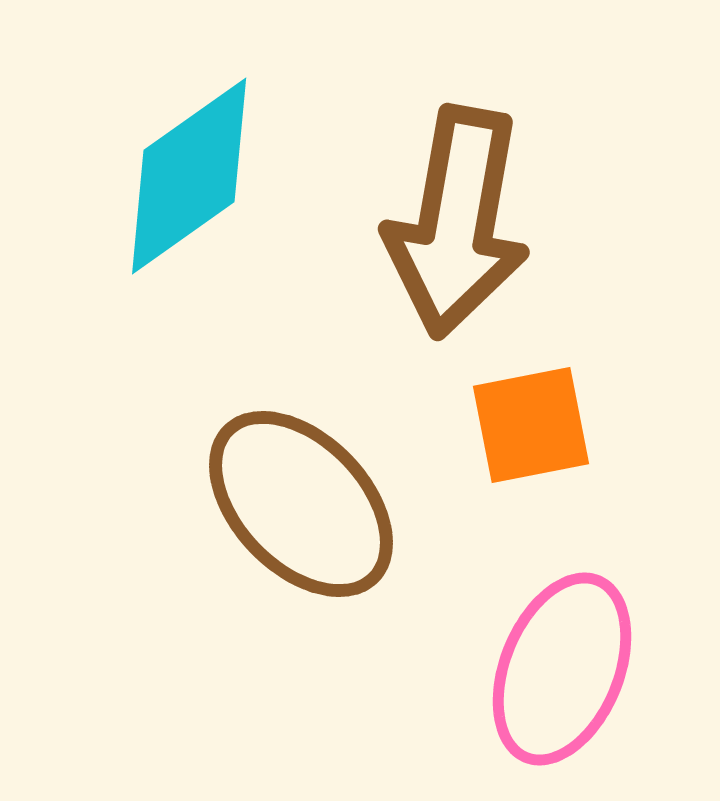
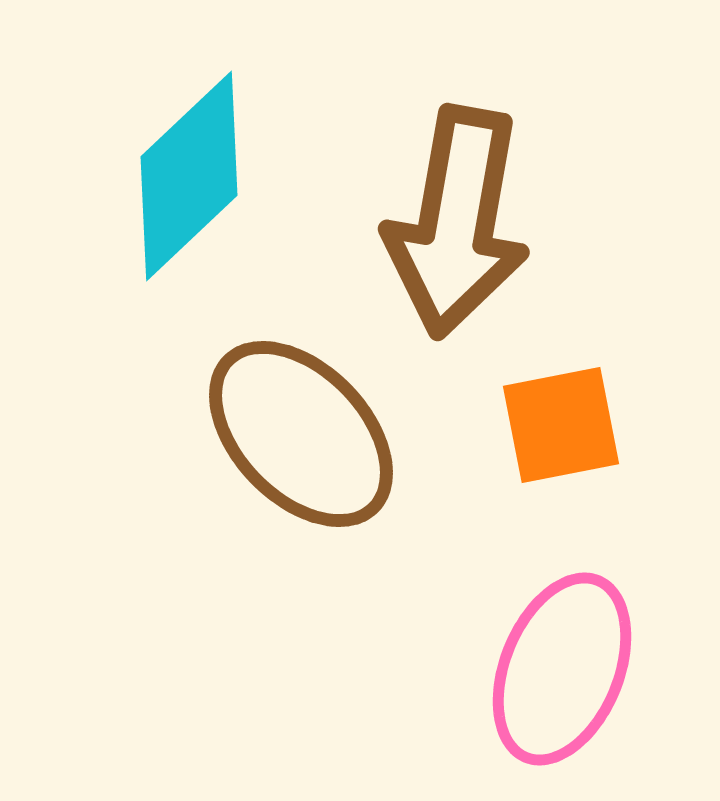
cyan diamond: rotated 8 degrees counterclockwise
orange square: moved 30 px right
brown ellipse: moved 70 px up
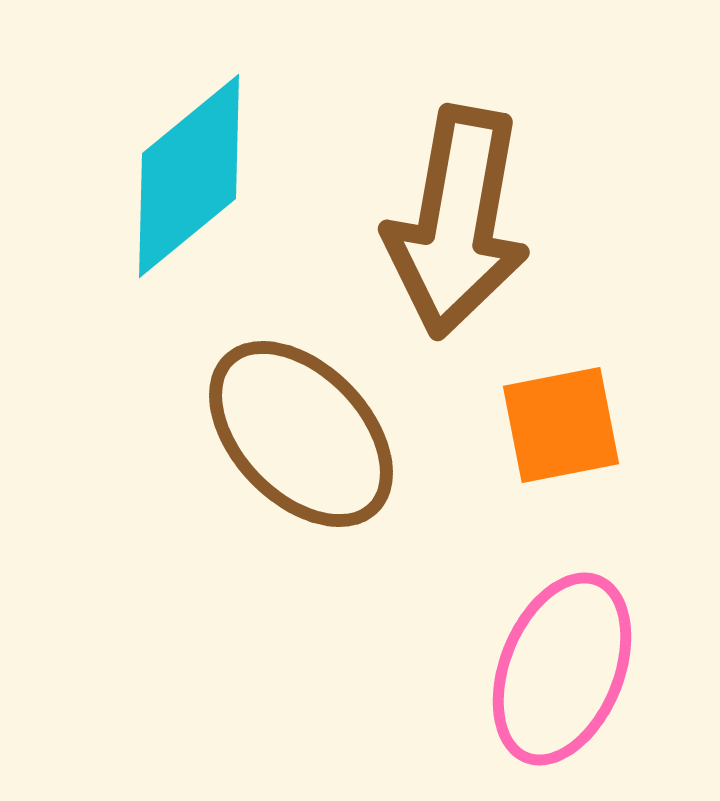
cyan diamond: rotated 4 degrees clockwise
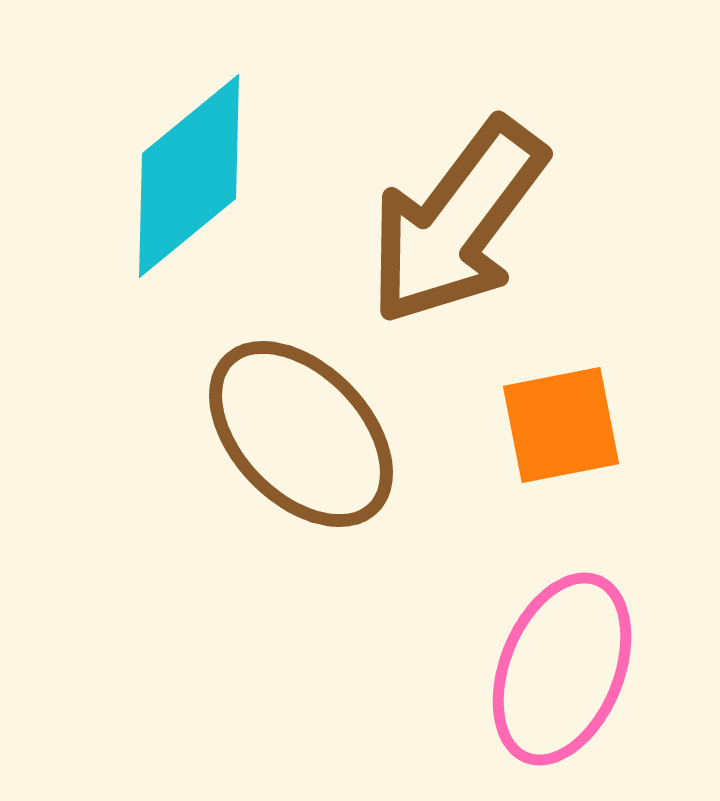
brown arrow: rotated 27 degrees clockwise
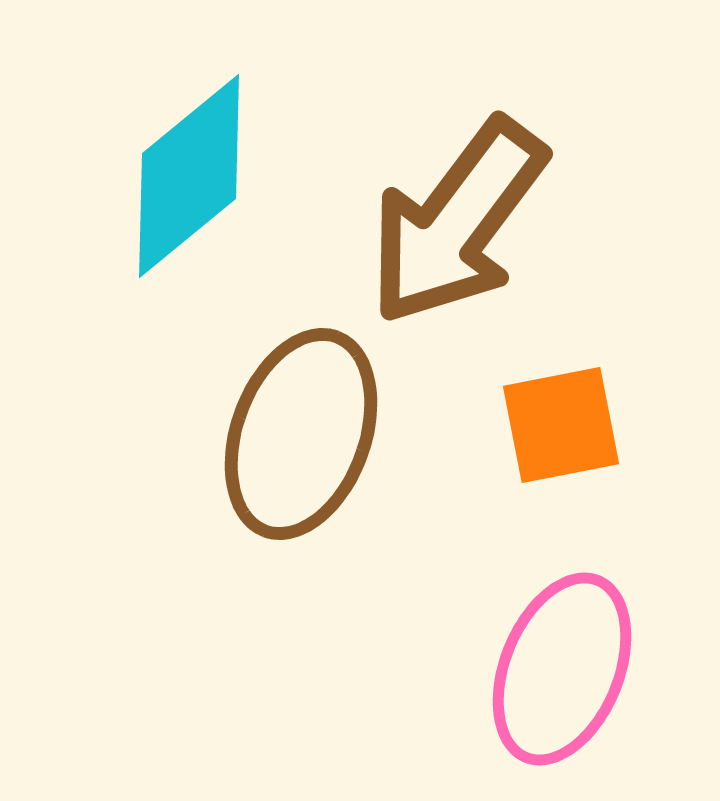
brown ellipse: rotated 64 degrees clockwise
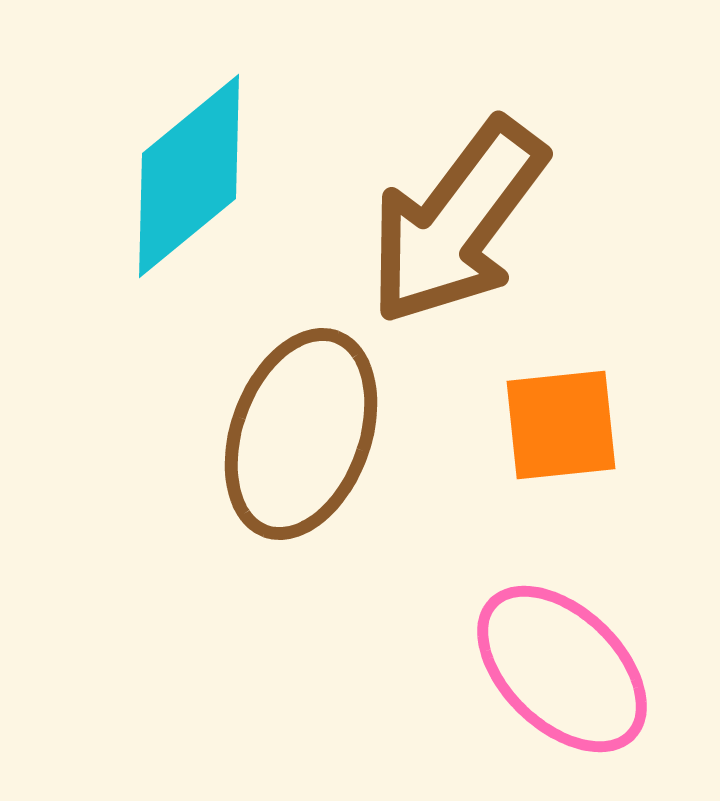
orange square: rotated 5 degrees clockwise
pink ellipse: rotated 68 degrees counterclockwise
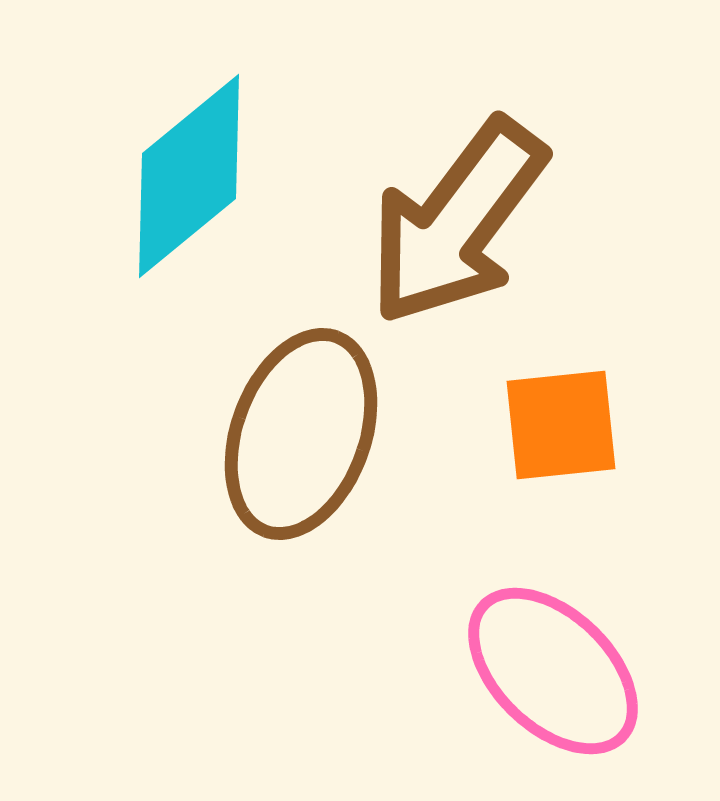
pink ellipse: moved 9 px left, 2 px down
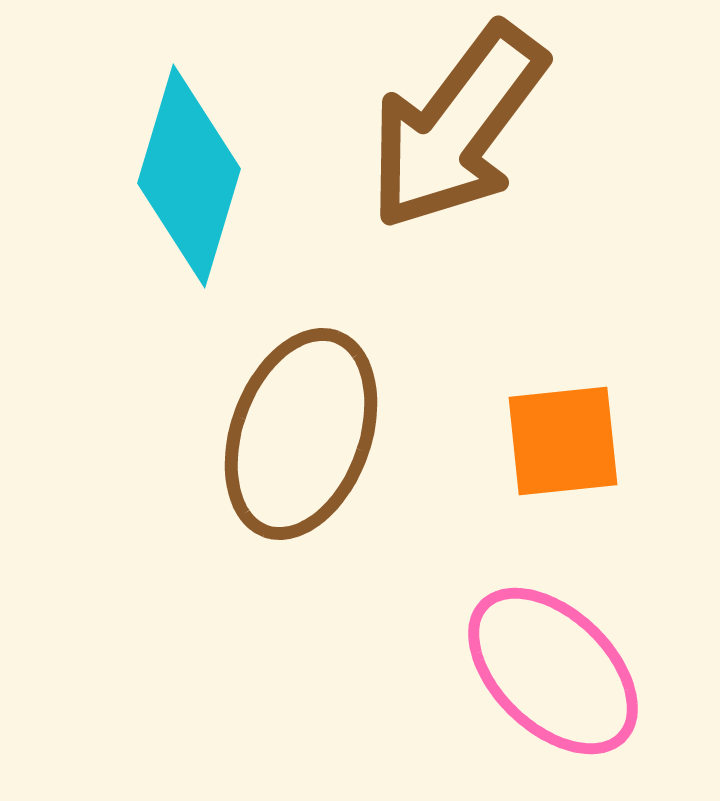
cyan diamond: rotated 34 degrees counterclockwise
brown arrow: moved 95 px up
orange square: moved 2 px right, 16 px down
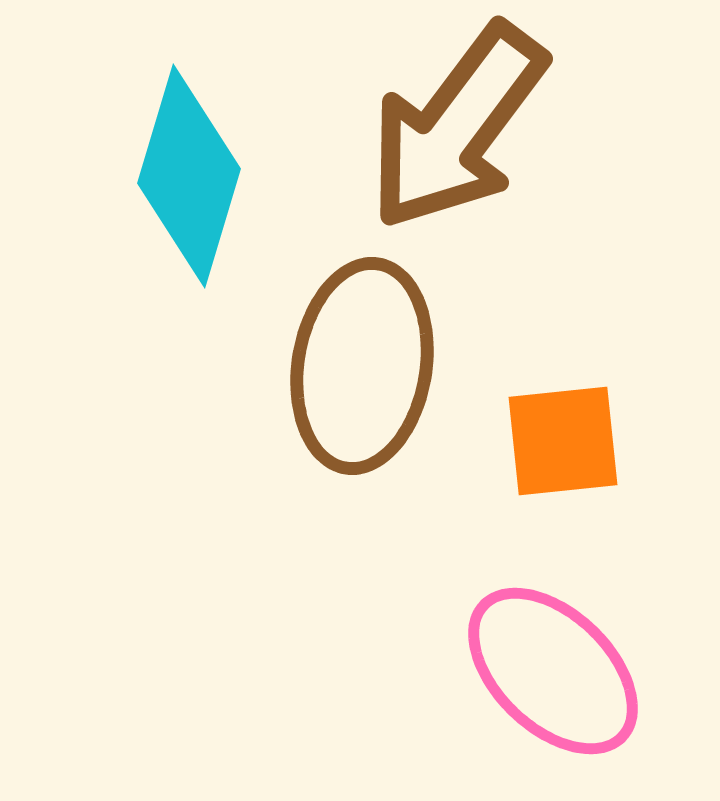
brown ellipse: moved 61 px right, 68 px up; rotated 11 degrees counterclockwise
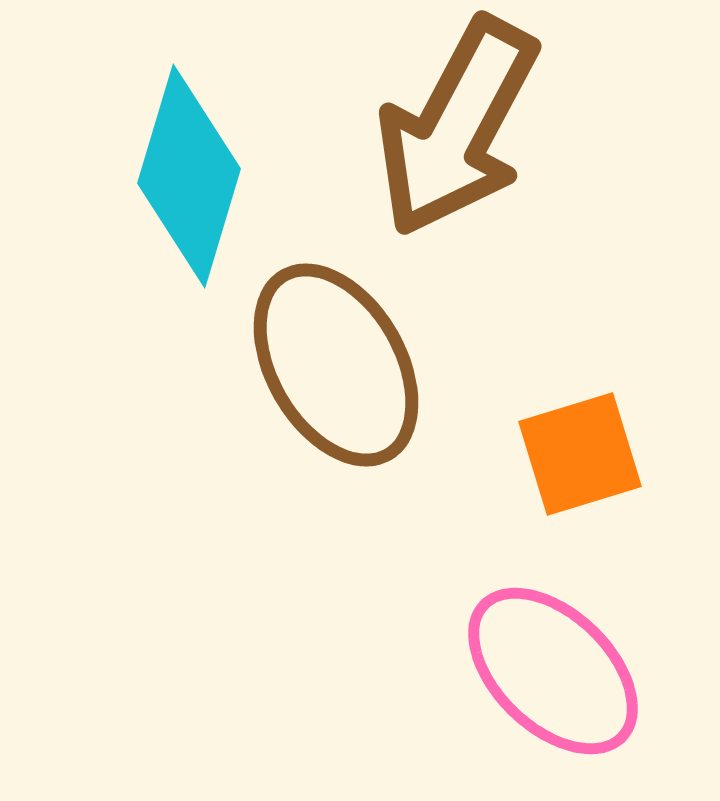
brown arrow: rotated 9 degrees counterclockwise
brown ellipse: moved 26 px left, 1 px up; rotated 39 degrees counterclockwise
orange square: moved 17 px right, 13 px down; rotated 11 degrees counterclockwise
